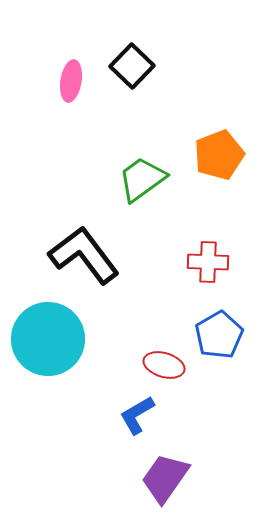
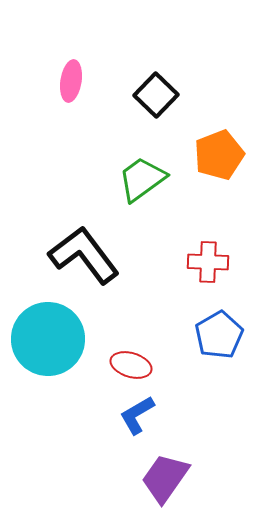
black square: moved 24 px right, 29 px down
red ellipse: moved 33 px left
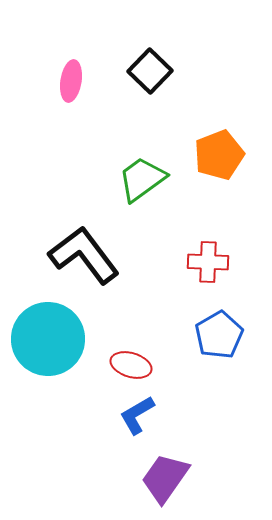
black square: moved 6 px left, 24 px up
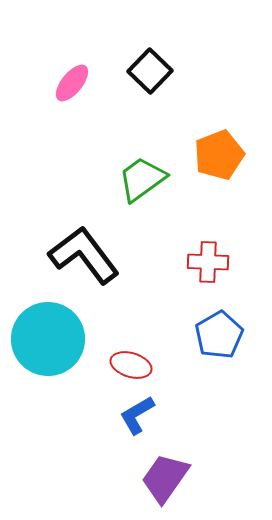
pink ellipse: moved 1 px right, 2 px down; rotated 30 degrees clockwise
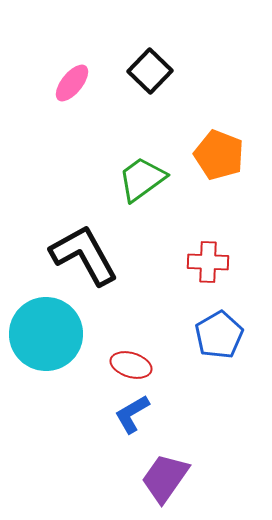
orange pentagon: rotated 30 degrees counterclockwise
black L-shape: rotated 8 degrees clockwise
cyan circle: moved 2 px left, 5 px up
blue L-shape: moved 5 px left, 1 px up
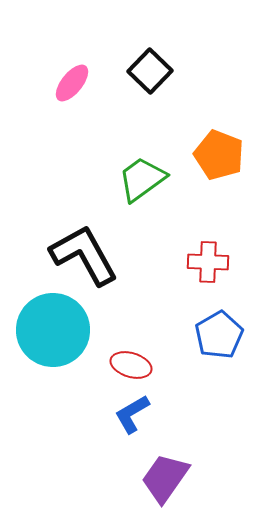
cyan circle: moved 7 px right, 4 px up
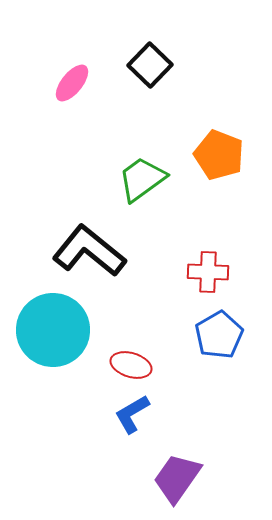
black square: moved 6 px up
black L-shape: moved 5 px right, 4 px up; rotated 22 degrees counterclockwise
red cross: moved 10 px down
purple trapezoid: moved 12 px right
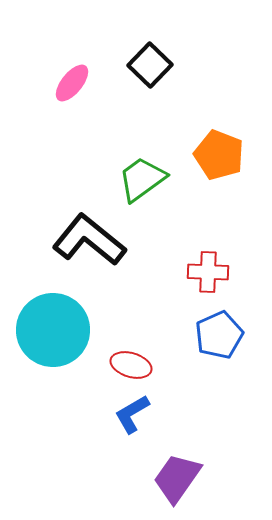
black L-shape: moved 11 px up
blue pentagon: rotated 6 degrees clockwise
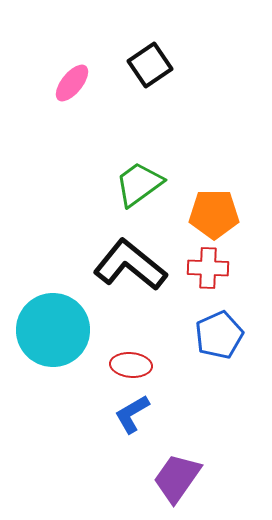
black square: rotated 12 degrees clockwise
orange pentagon: moved 5 px left, 59 px down; rotated 21 degrees counterclockwise
green trapezoid: moved 3 px left, 5 px down
black L-shape: moved 41 px right, 25 px down
red cross: moved 4 px up
red ellipse: rotated 12 degrees counterclockwise
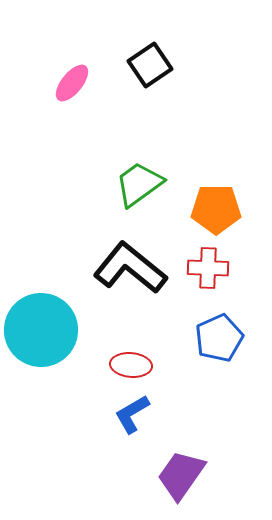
orange pentagon: moved 2 px right, 5 px up
black L-shape: moved 3 px down
cyan circle: moved 12 px left
blue pentagon: moved 3 px down
purple trapezoid: moved 4 px right, 3 px up
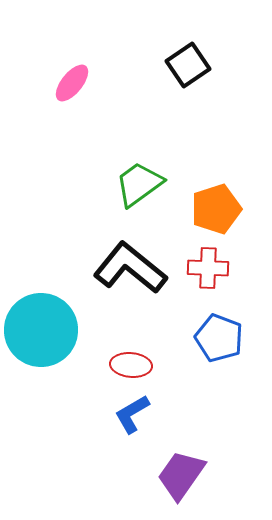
black square: moved 38 px right
orange pentagon: rotated 18 degrees counterclockwise
blue pentagon: rotated 27 degrees counterclockwise
